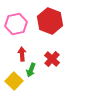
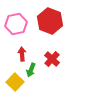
yellow square: moved 1 px right, 1 px down
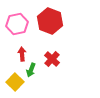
pink hexagon: moved 1 px right
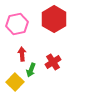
red hexagon: moved 4 px right, 2 px up; rotated 10 degrees clockwise
red cross: moved 1 px right, 3 px down; rotated 14 degrees clockwise
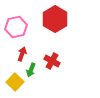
red hexagon: moved 1 px right
pink hexagon: moved 1 px left, 3 px down
red arrow: rotated 24 degrees clockwise
red cross: moved 1 px left, 1 px up; rotated 28 degrees counterclockwise
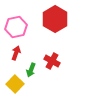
red arrow: moved 6 px left, 1 px up
yellow square: moved 2 px down
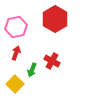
green arrow: moved 1 px right
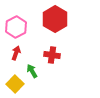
pink hexagon: rotated 15 degrees counterclockwise
red cross: moved 6 px up; rotated 21 degrees counterclockwise
green arrow: moved 1 px down; rotated 128 degrees clockwise
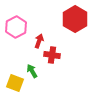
red hexagon: moved 20 px right
red arrow: moved 23 px right, 12 px up
yellow square: moved 1 px up; rotated 24 degrees counterclockwise
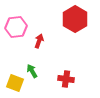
pink hexagon: rotated 20 degrees clockwise
red cross: moved 14 px right, 24 px down
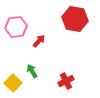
red hexagon: rotated 20 degrees counterclockwise
red arrow: rotated 24 degrees clockwise
red cross: moved 2 px down; rotated 35 degrees counterclockwise
yellow square: moved 2 px left; rotated 24 degrees clockwise
